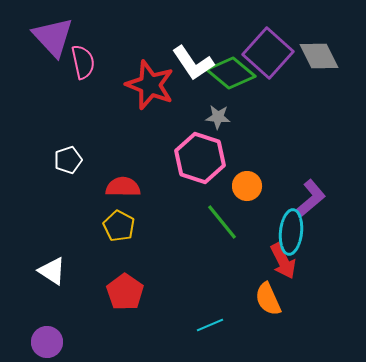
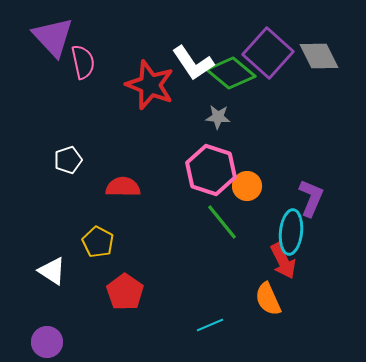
pink hexagon: moved 11 px right, 12 px down
purple L-shape: rotated 27 degrees counterclockwise
yellow pentagon: moved 21 px left, 16 px down
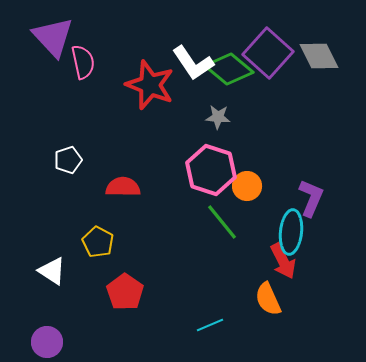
green diamond: moved 2 px left, 4 px up
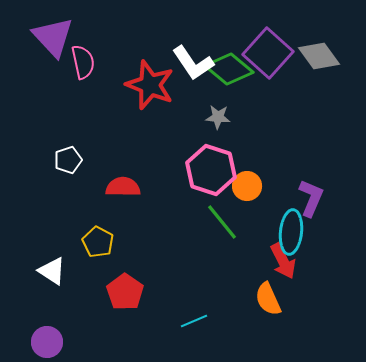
gray diamond: rotated 9 degrees counterclockwise
cyan line: moved 16 px left, 4 px up
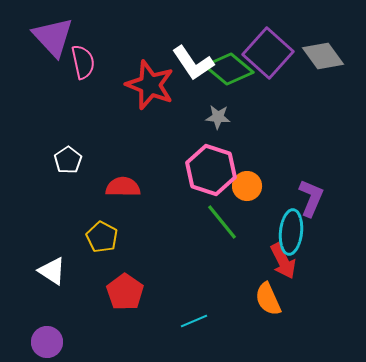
gray diamond: moved 4 px right
white pentagon: rotated 16 degrees counterclockwise
yellow pentagon: moved 4 px right, 5 px up
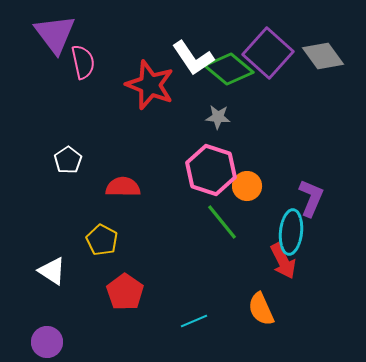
purple triangle: moved 2 px right, 3 px up; rotated 6 degrees clockwise
white L-shape: moved 5 px up
yellow pentagon: moved 3 px down
orange semicircle: moved 7 px left, 10 px down
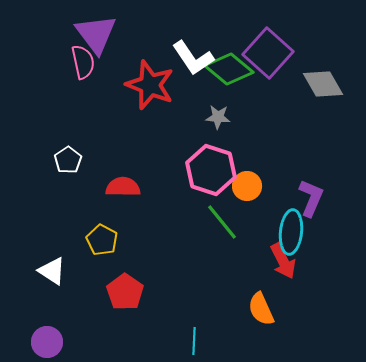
purple triangle: moved 41 px right
gray diamond: moved 28 px down; rotated 6 degrees clockwise
cyan line: moved 20 px down; rotated 64 degrees counterclockwise
